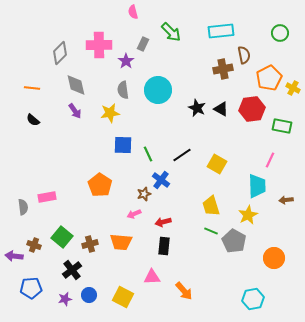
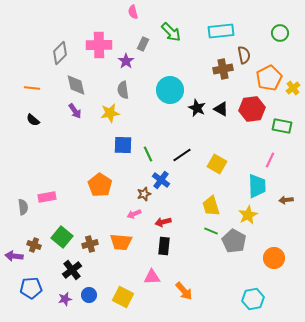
yellow cross at (293, 88): rotated 24 degrees clockwise
cyan circle at (158, 90): moved 12 px right
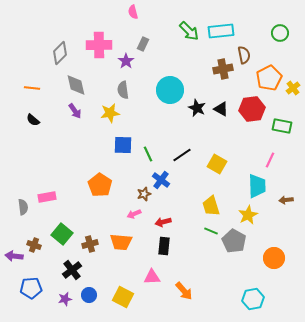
green arrow at (171, 32): moved 18 px right, 1 px up
green square at (62, 237): moved 3 px up
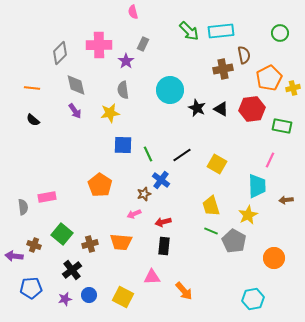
yellow cross at (293, 88): rotated 24 degrees clockwise
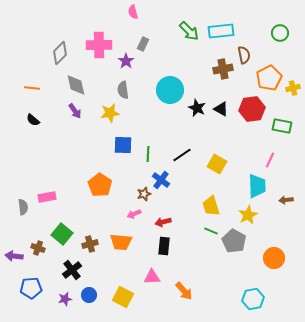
green line at (148, 154): rotated 28 degrees clockwise
brown cross at (34, 245): moved 4 px right, 3 px down
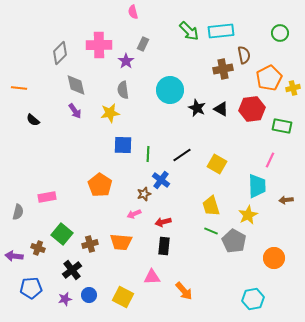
orange line at (32, 88): moved 13 px left
gray semicircle at (23, 207): moved 5 px left, 5 px down; rotated 21 degrees clockwise
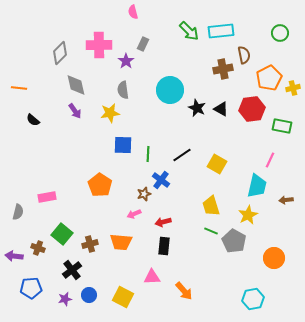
cyan trapezoid at (257, 186): rotated 15 degrees clockwise
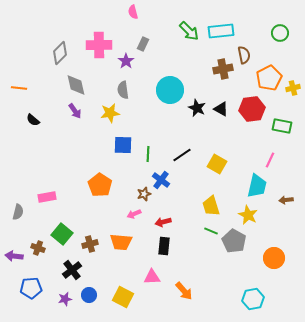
yellow star at (248, 215): rotated 18 degrees counterclockwise
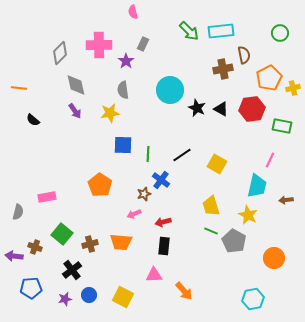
brown cross at (38, 248): moved 3 px left, 1 px up
pink triangle at (152, 277): moved 2 px right, 2 px up
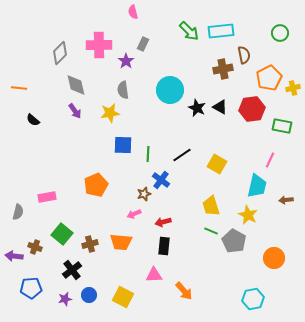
black triangle at (221, 109): moved 1 px left, 2 px up
orange pentagon at (100, 185): moved 4 px left; rotated 15 degrees clockwise
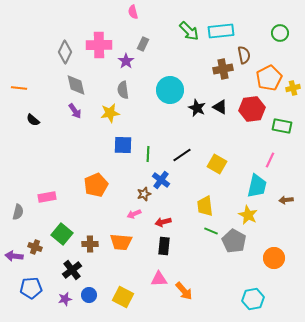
gray diamond at (60, 53): moved 5 px right, 1 px up; rotated 20 degrees counterclockwise
yellow trapezoid at (211, 206): moved 6 px left; rotated 10 degrees clockwise
brown cross at (90, 244): rotated 14 degrees clockwise
pink triangle at (154, 275): moved 5 px right, 4 px down
